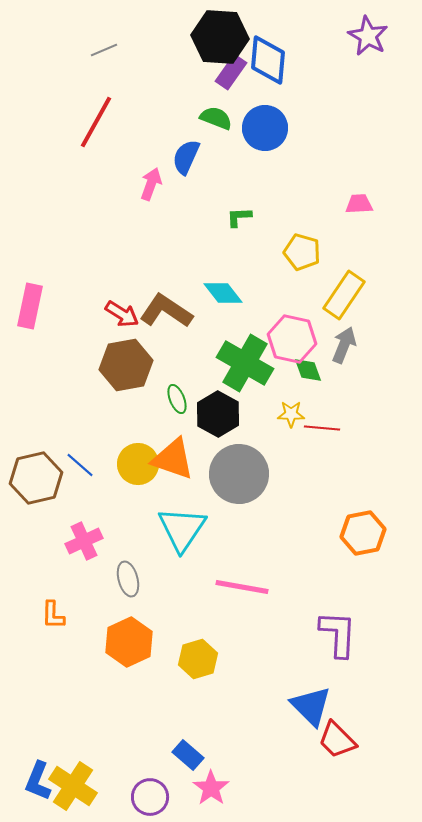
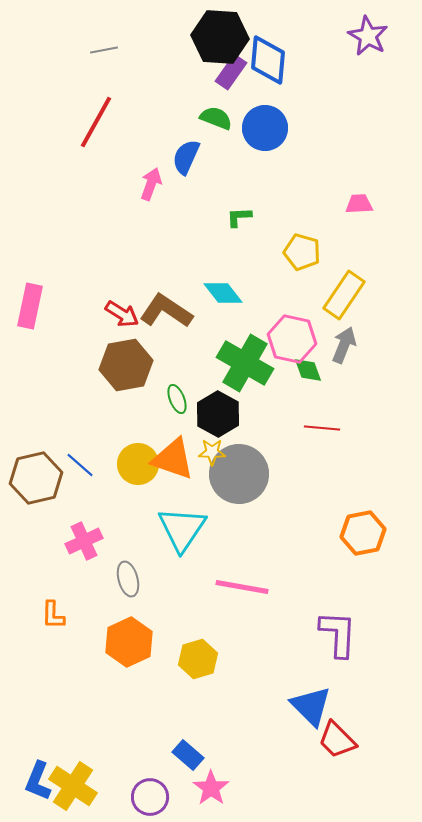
gray line at (104, 50): rotated 12 degrees clockwise
yellow star at (291, 414): moved 79 px left, 38 px down
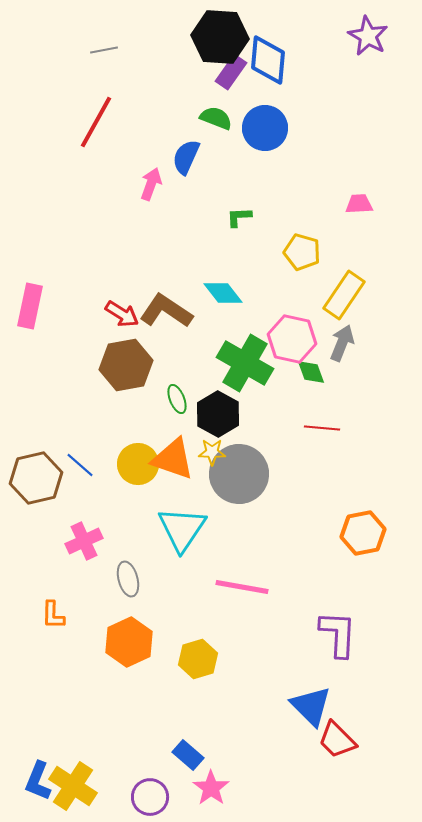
gray arrow at (344, 345): moved 2 px left, 2 px up
green diamond at (308, 370): moved 3 px right, 2 px down
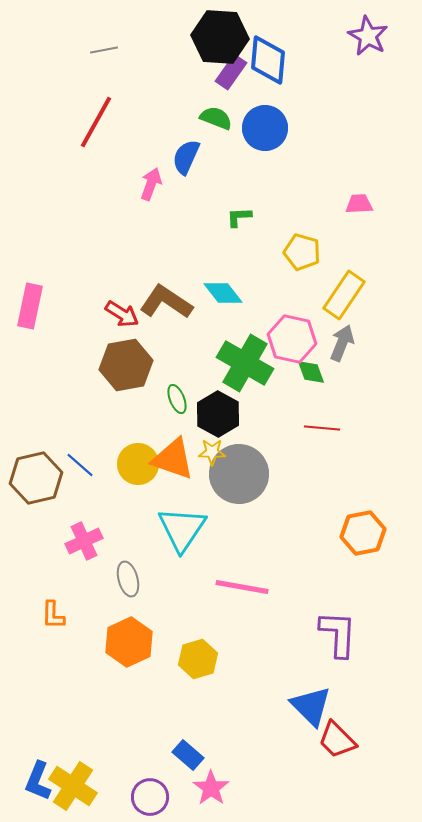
brown L-shape at (166, 311): moved 9 px up
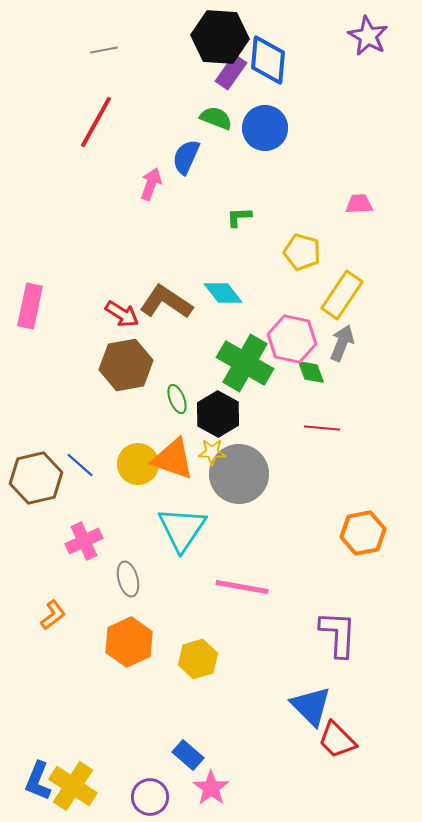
yellow rectangle at (344, 295): moved 2 px left
orange L-shape at (53, 615): rotated 128 degrees counterclockwise
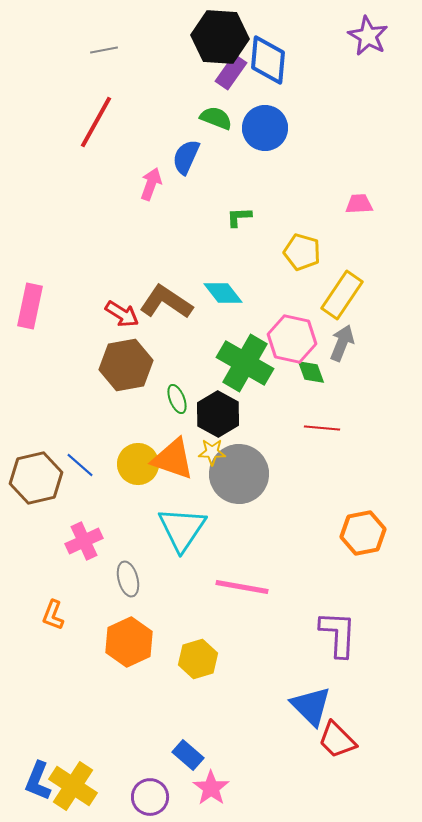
orange L-shape at (53, 615): rotated 148 degrees clockwise
